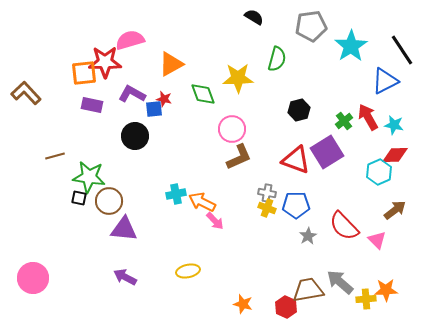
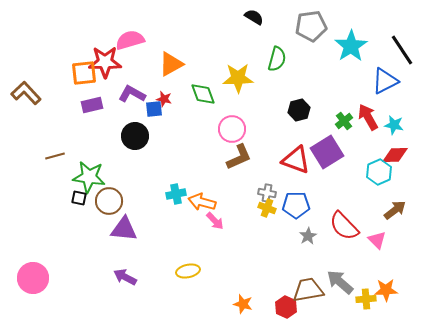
purple rectangle at (92, 105): rotated 25 degrees counterclockwise
orange arrow at (202, 202): rotated 12 degrees counterclockwise
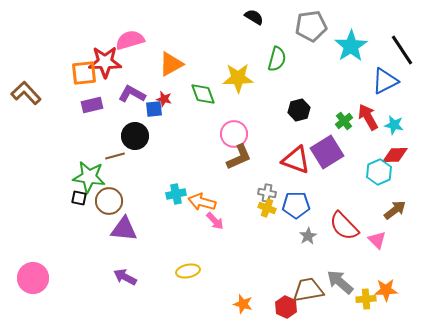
pink circle at (232, 129): moved 2 px right, 5 px down
brown line at (55, 156): moved 60 px right
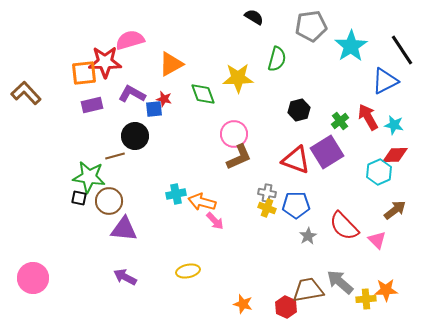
green cross at (344, 121): moved 4 px left
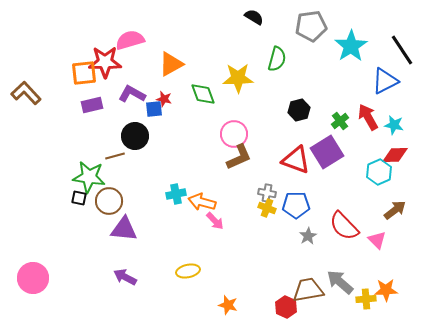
orange star at (243, 304): moved 15 px left, 1 px down
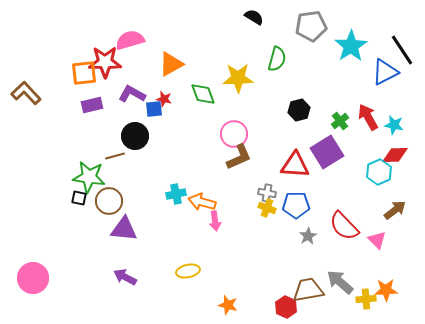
blue triangle at (385, 81): moved 9 px up
red triangle at (296, 160): moved 1 px left, 5 px down; rotated 16 degrees counterclockwise
pink arrow at (215, 221): rotated 36 degrees clockwise
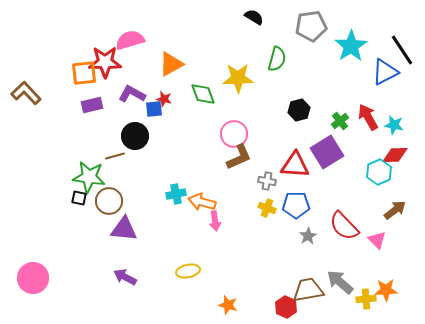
gray cross at (267, 193): moved 12 px up
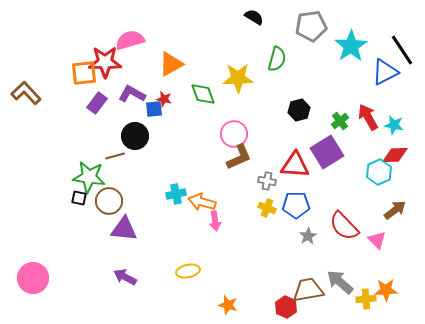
purple rectangle at (92, 105): moved 5 px right, 2 px up; rotated 40 degrees counterclockwise
